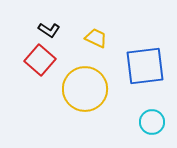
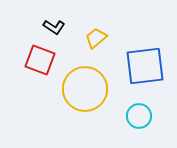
black L-shape: moved 5 px right, 3 px up
yellow trapezoid: rotated 65 degrees counterclockwise
red square: rotated 20 degrees counterclockwise
cyan circle: moved 13 px left, 6 px up
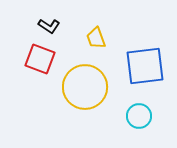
black L-shape: moved 5 px left, 1 px up
yellow trapezoid: rotated 70 degrees counterclockwise
red square: moved 1 px up
yellow circle: moved 2 px up
